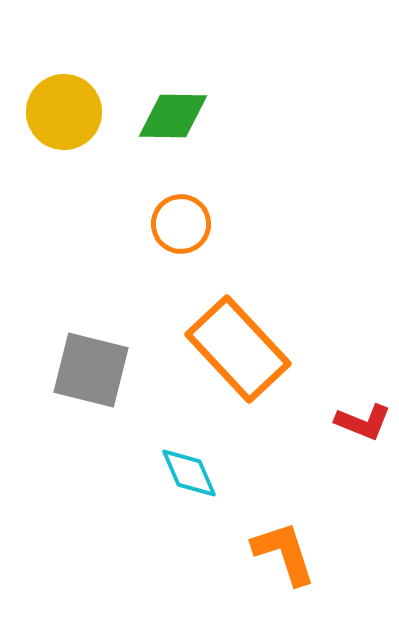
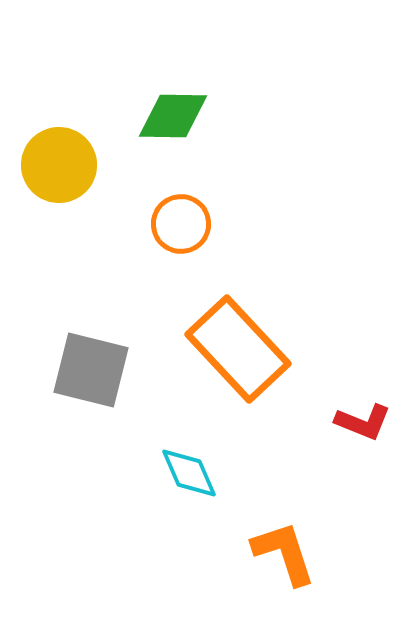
yellow circle: moved 5 px left, 53 px down
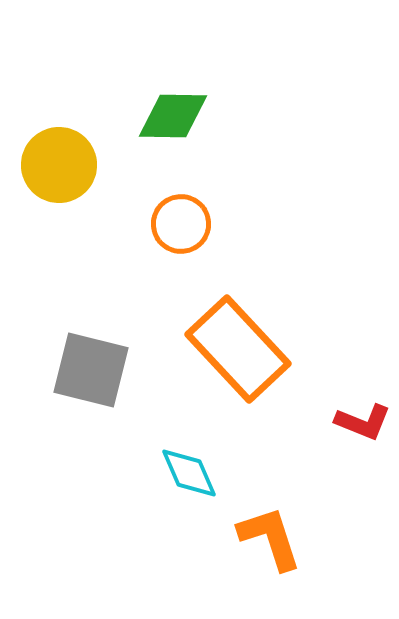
orange L-shape: moved 14 px left, 15 px up
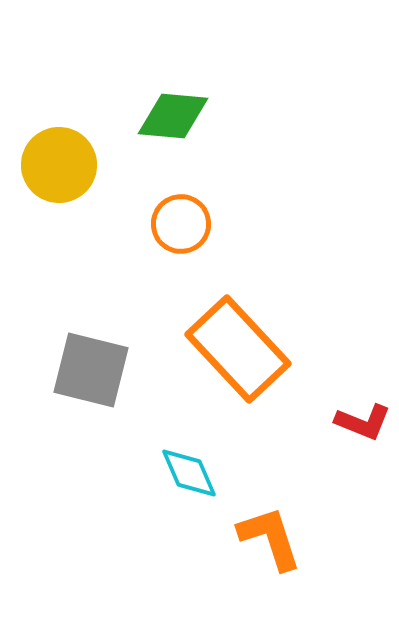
green diamond: rotated 4 degrees clockwise
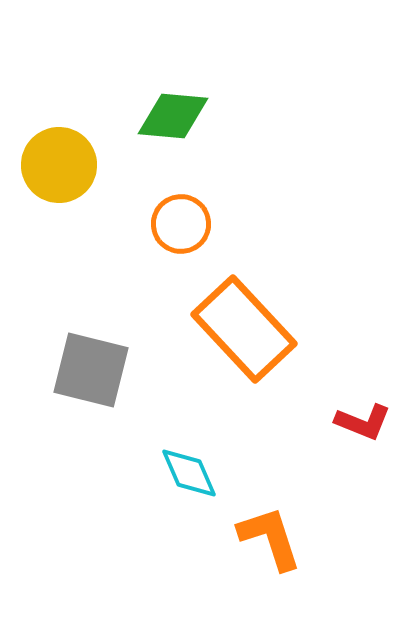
orange rectangle: moved 6 px right, 20 px up
